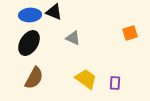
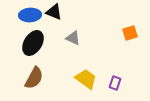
black ellipse: moved 4 px right
purple rectangle: rotated 16 degrees clockwise
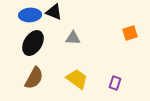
gray triangle: rotated 21 degrees counterclockwise
yellow trapezoid: moved 9 px left
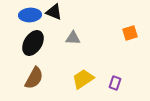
yellow trapezoid: moved 6 px right; rotated 70 degrees counterclockwise
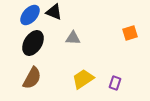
blue ellipse: rotated 45 degrees counterclockwise
brown semicircle: moved 2 px left
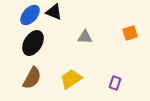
gray triangle: moved 12 px right, 1 px up
yellow trapezoid: moved 12 px left
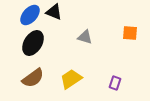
orange square: rotated 21 degrees clockwise
gray triangle: rotated 14 degrees clockwise
brown semicircle: moved 1 px right; rotated 25 degrees clockwise
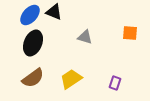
black ellipse: rotated 10 degrees counterclockwise
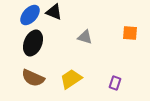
brown semicircle: rotated 60 degrees clockwise
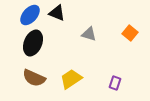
black triangle: moved 3 px right, 1 px down
orange square: rotated 35 degrees clockwise
gray triangle: moved 4 px right, 3 px up
brown semicircle: moved 1 px right
